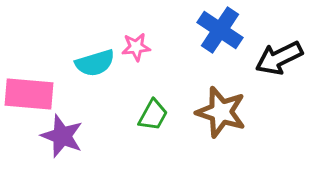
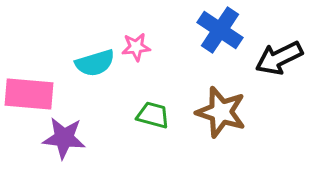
green trapezoid: rotated 104 degrees counterclockwise
purple star: moved 2 px right, 2 px down; rotated 15 degrees counterclockwise
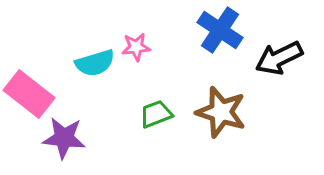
pink rectangle: rotated 33 degrees clockwise
green trapezoid: moved 3 px right, 1 px up; rotated 36 degrees counterclockwise
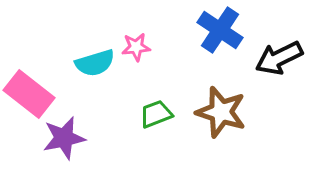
purple star: rotated 18 degrees counterclockwise
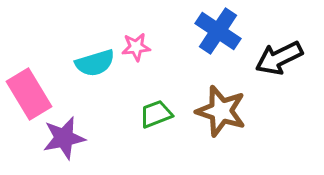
blue cross: moved 2 px left, 1 px down
pink rectangle: rotated 21 degrees clockwise
brown star: moved 1 px up
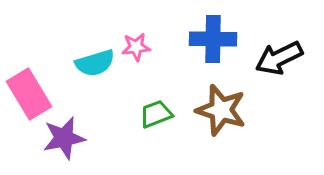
blue cross: moved 5 px left, 8 px down; rotated 33 degrees counterclockwise
brown star: moved 1 px up
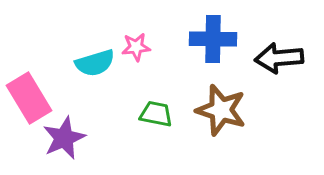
black arrow: rotated 21 degrees clockwise
pink rectangle: moved 4 px down
green trapezoid: rotated 32 degrees clockwise
purple star: rotated 12 degrees counterclockwise
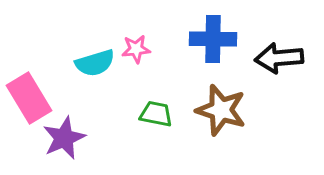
pink star: moved 2 px down
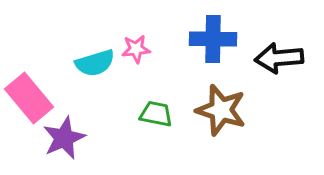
pink rectangle: rotated 9 degrees counterclockwise
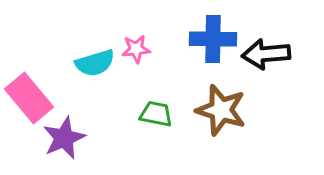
black arrow: moved 13 px left, 4 px up
